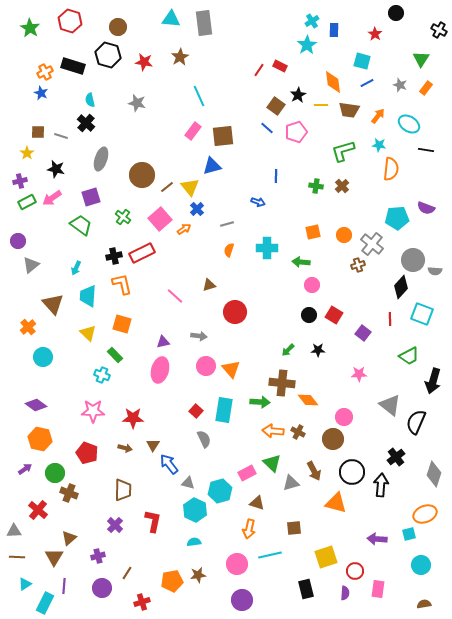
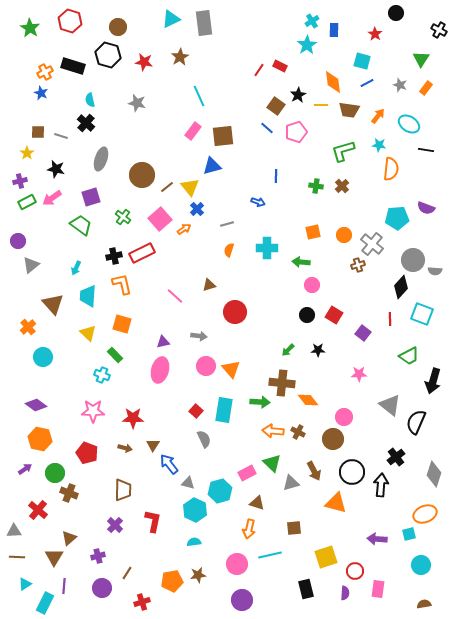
cyan triangle at (171, 19): rotated 30 degrees counterclockwise
black circle at (309, 315): moved 2 px left
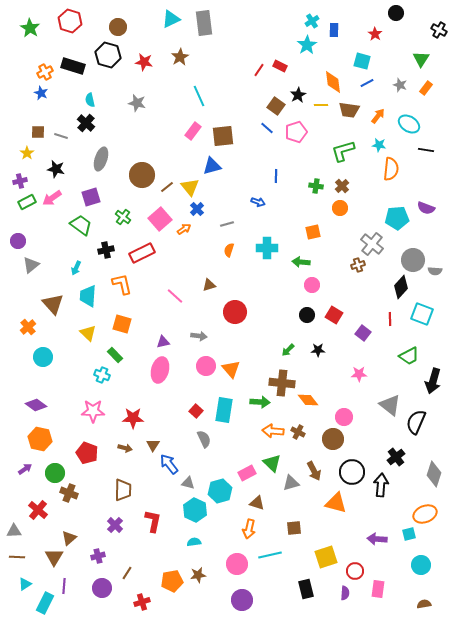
orange circle at (344, 235): moved 4 px left, 27 px up
black cross at (114, 256): moved 8 px left, 6 px up
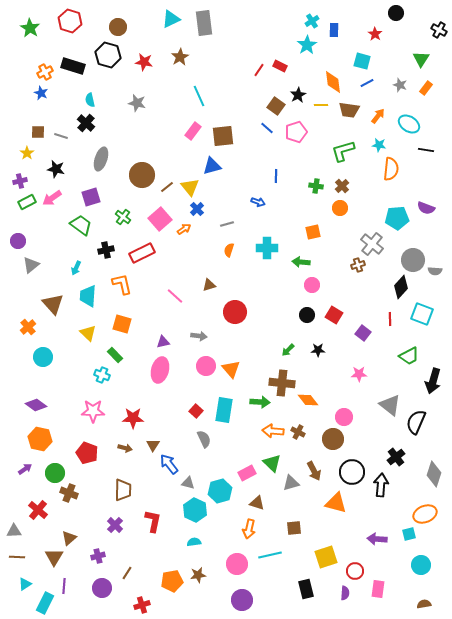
red cross at (142, 602): moved 3 px down
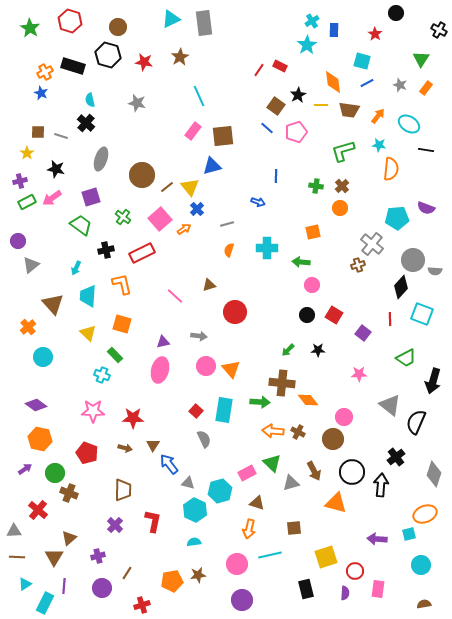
green trapezoid at (409, 356): moved 3 px left, 2 px down
